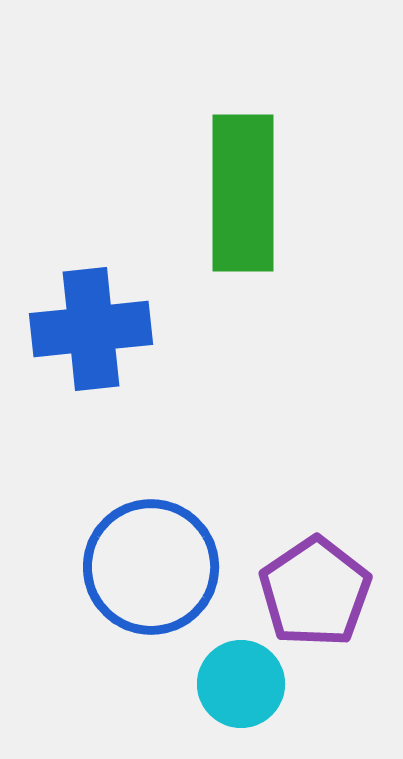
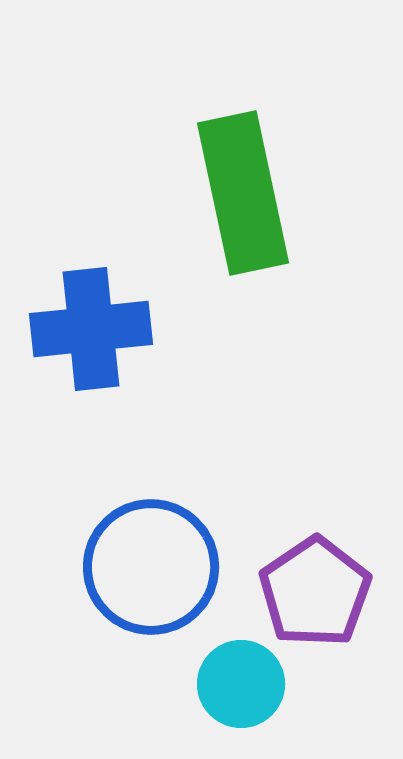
green rectangle: rotated 12 degrees counterclockwise
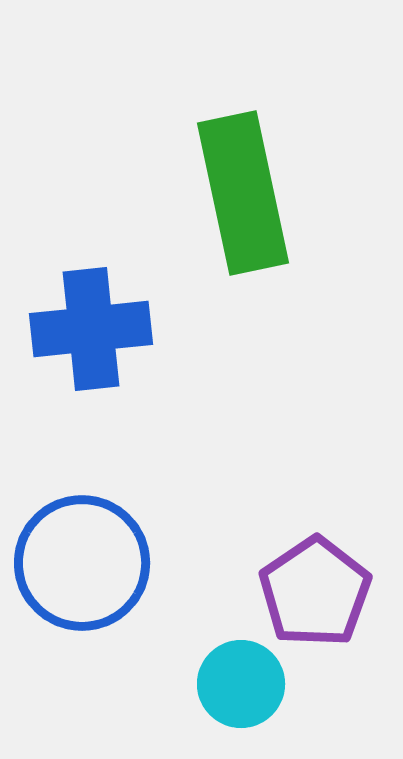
blue circle: moved 69 px left, 4 px up
